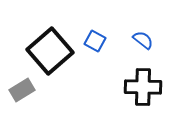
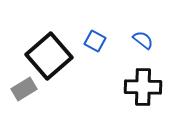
black square: moved 1 px left, 5 px down
gray rectangle: moved 2 px right, 1 px up
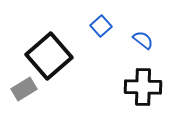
blue square: moved 6 px right, 15 px up; rotated 20 degrees clockwise
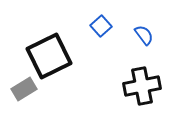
blue semicircle: moved 1 px right, 5 px up; rotated 15 degrees clockwise
black square: rotated 15 degrees clockwise
black cross: moved 1 px left, 1 px up; rotated 12 degrees counterclockwise
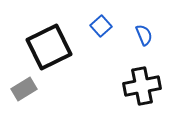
blue semicircle: rotated 15 degrees clockwise
black square: moved 9 px up
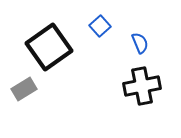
blue square: moved 1 px left
blue semicircle: moved 4 px left, 8 px down
black square: rotated 9 degrees counterclockwise
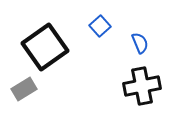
black square: moved 4 px left
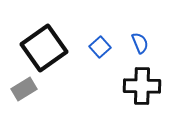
blue square: moved 21 px down
black square: moved 1 px left, 1 px down
black cross: rotated 12 degrees clockwise
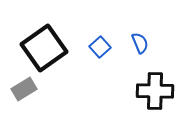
black cross: moved 13 px right, 5 px down
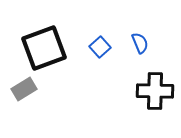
black square: rotated 15 degrees clockwise
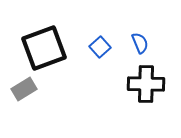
black cross: moved 9 px left, 7 px up
